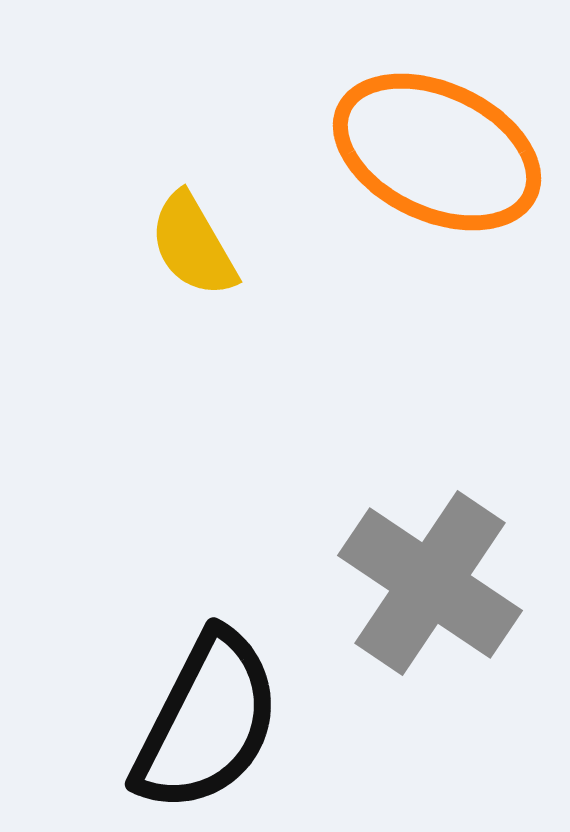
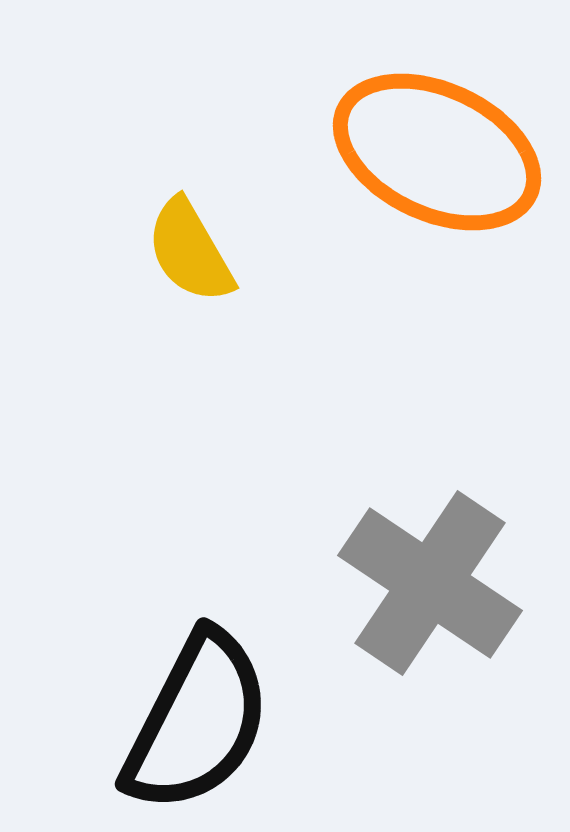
yellow semicircle: moved 3 px left, 6 px down
black semicircle: moved 10 px left
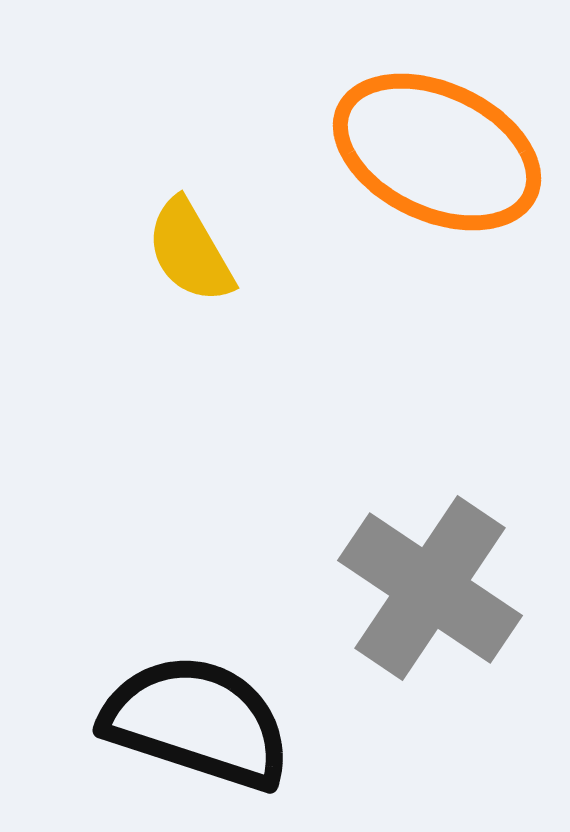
gray cross: moved 5 px down
black semicircle: rotated 99 degrees counterclockwise
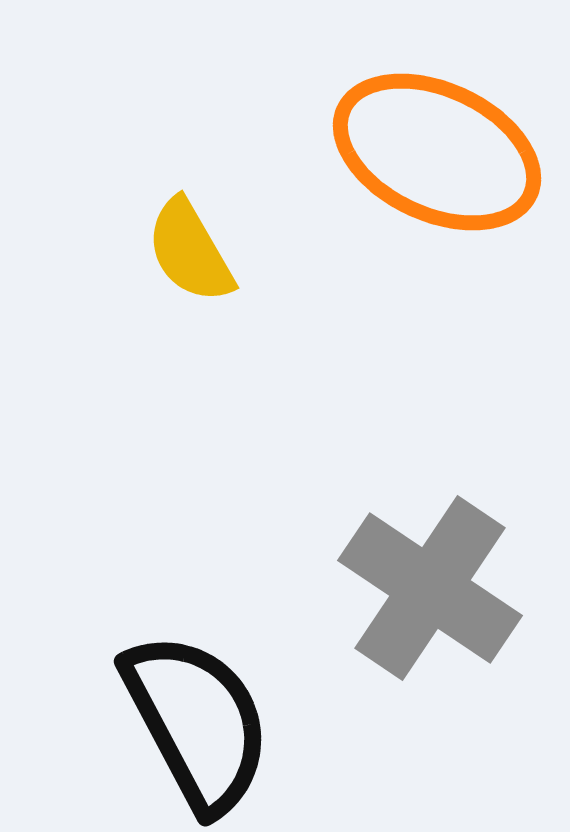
black semicircle: rotated 44 degrees clockwise
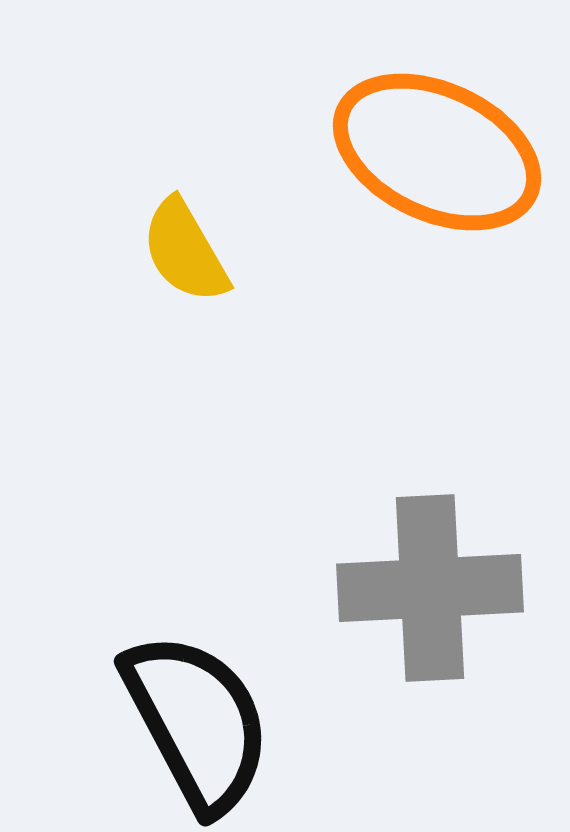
yellow semicircle: moved 5 px left
gray cross: rotated 37 degrees counterclockwise
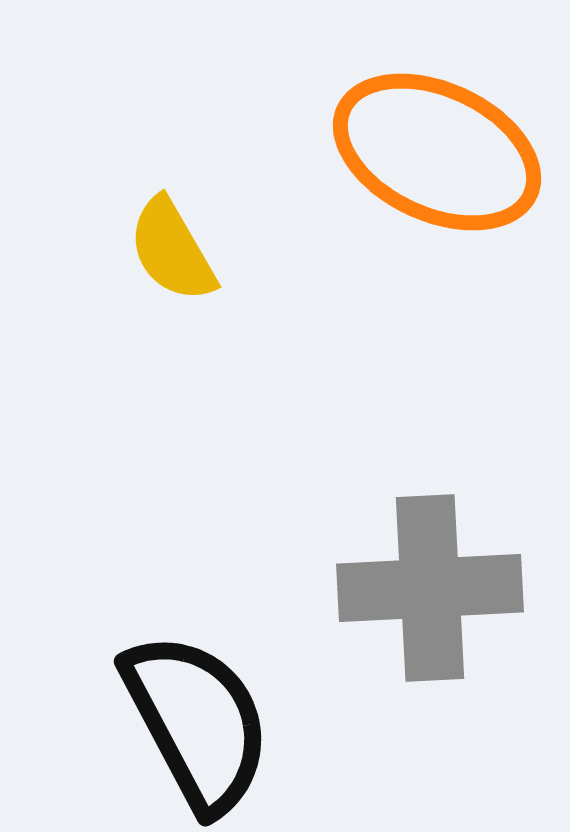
yellow semicircle: moved 13 px left, 1 px up
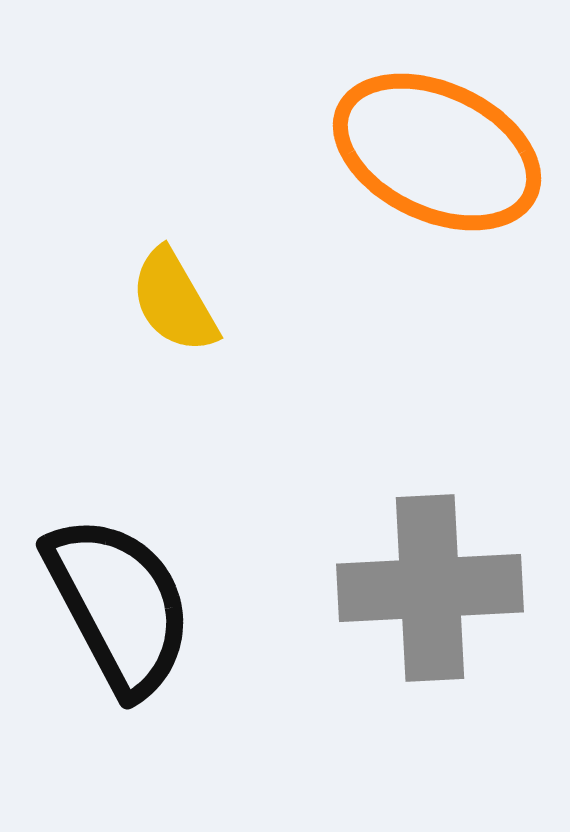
yellow semicircle: moved 2 px right, 51 px down
black semicircle: moved 78 px left, 117 px up
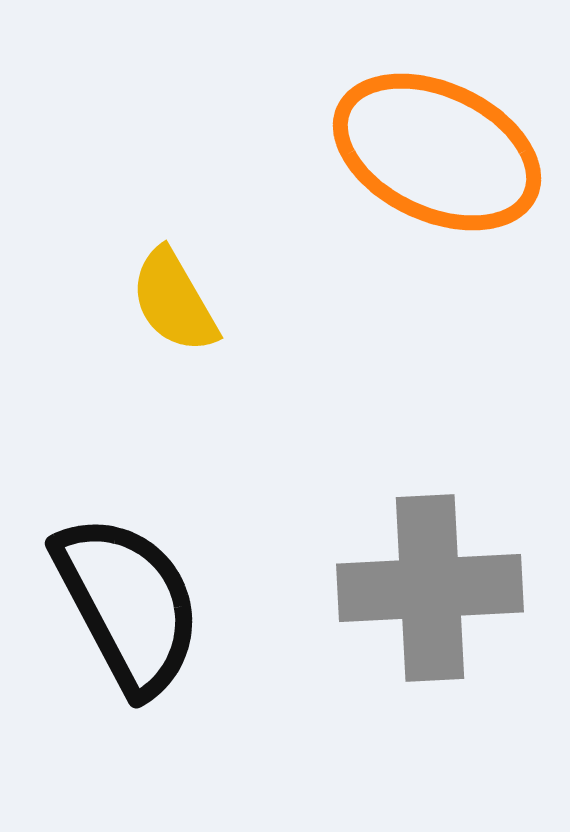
black semicircle: moved 9 px right, 1 px up
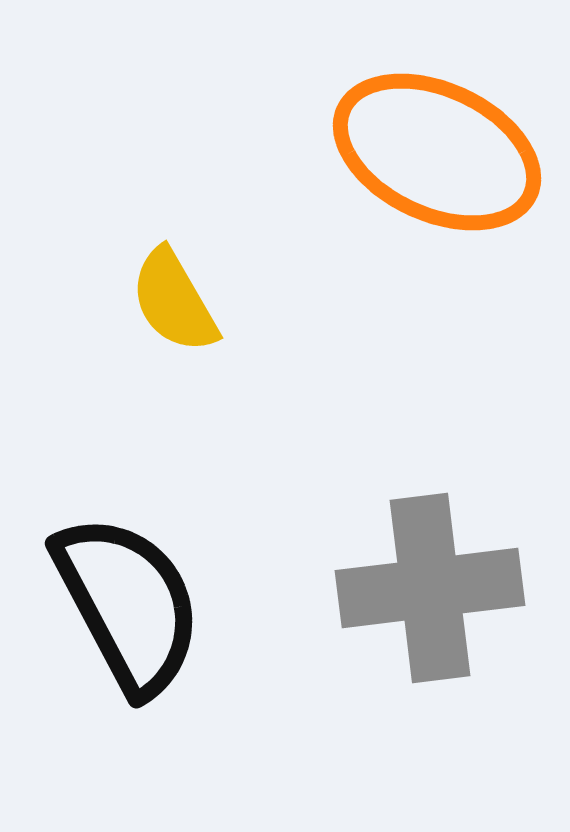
gray cross: rotated 4 degrees counterclockwise
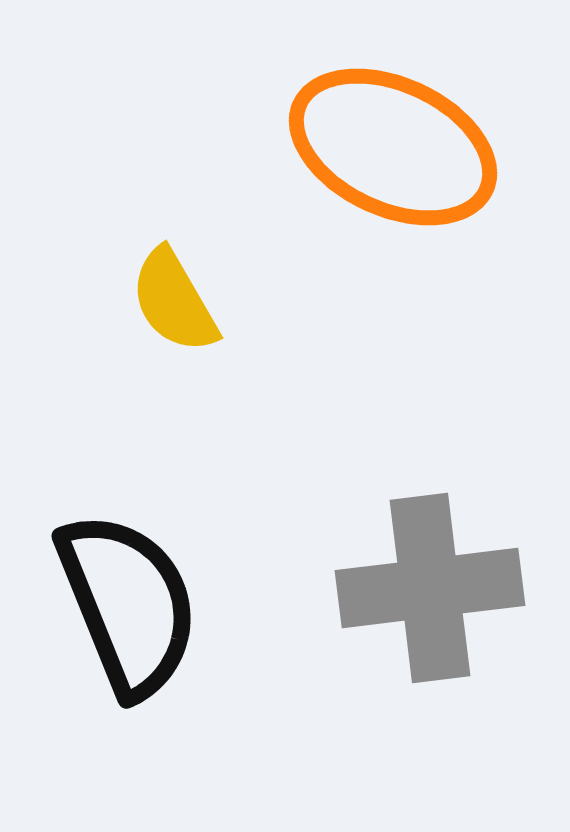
orange ellipse: moved 44 px left, 5 px up
black semicircle: rotated 6 degrees clockwise
